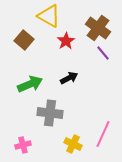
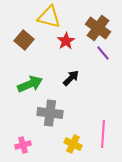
yellow triangle: moved 1 px down; rotated 15 degrees counterclockwise
black arrow: moved 2 px right; rotated 18 degrees counterclockwise
pink line: rotated 20 degrees counterclockwise
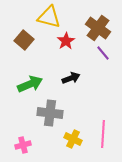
black arrow: rotated 24 degrees clockwise
yellow cross: moved 5 px up
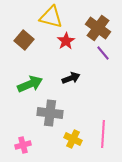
yellow triangle: moved 2 px right
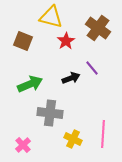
brown square: moved 1 px left, 1 px down; rotated 18 degrees counterclockwise
purple line: moved 11 px left, 15 px down
pink cross: rotated 28 degrees counterclockwise
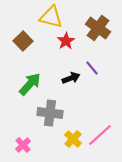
brown square: rotated 24 degrees clockwise
green arrow: rotated 25 degrees counterclockwise
pink line: moved 3 px left, 1 px down; rotated 44 degrees clockwise
yellow cross: rotated 18 degrees clockwise
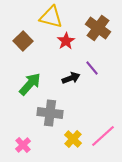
pink line: moved 3 px right, 1 px down
